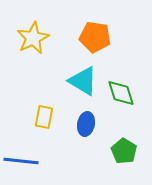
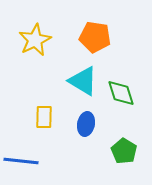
yellow star: moved 2 px right, 2 px down
yellow rectangle: rotated 10 degrees counterclockwise
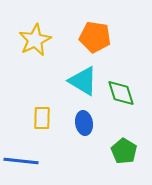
yellow rectangle: moved 2 px left, 1 px down
blue ellipse: moved 2 px left, 1 px up; rotated 20 degrees counterclockwise
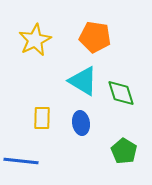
blue ellipse: moved 3 px left
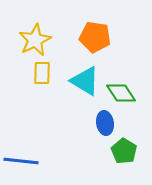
cyan triangle: moved 2 px right
green diamond: rotated 16 degrees counterclockwise
yellow rectangle: moved 45 px up
blue ellipse: moved 24 px right
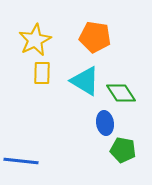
green pentagon: moved 1 px left, 1 px up; rotated 20 degrees counterclockwise
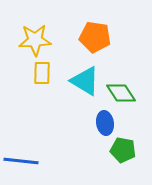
yellow star: rotated 24 degrees clockwise
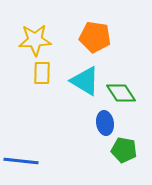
green pentagon: moved 1 px right
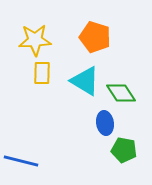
orange pentagon: rotated 8 degrees clockwise
blue line: rotated 8 degrees clockwise
